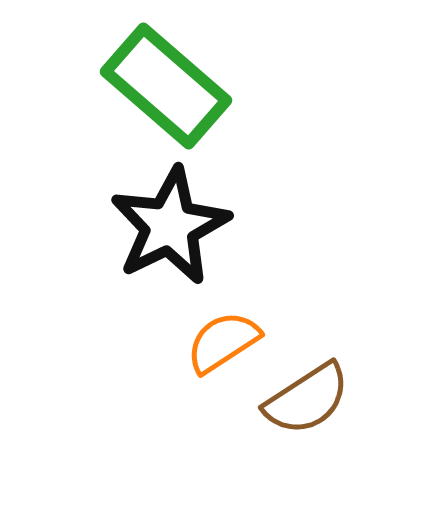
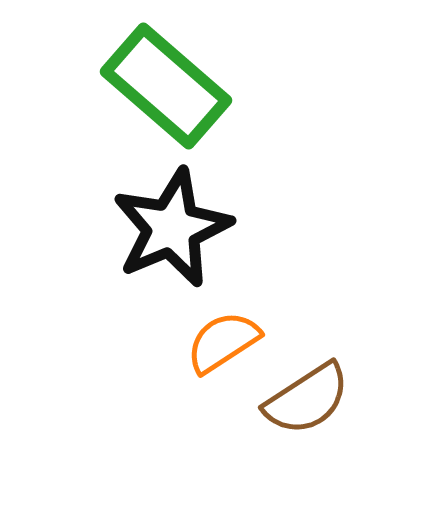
black star: moved 2 px right, 2 px down; rotated 3 degrees clockwise
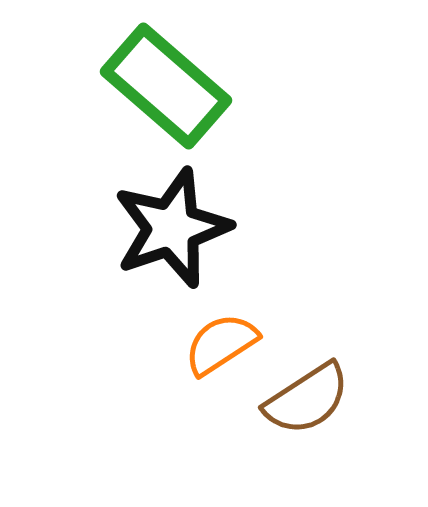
black star: rotated 4 degrees clockwise
orange semicircle: moved 2 px left, 2 px down
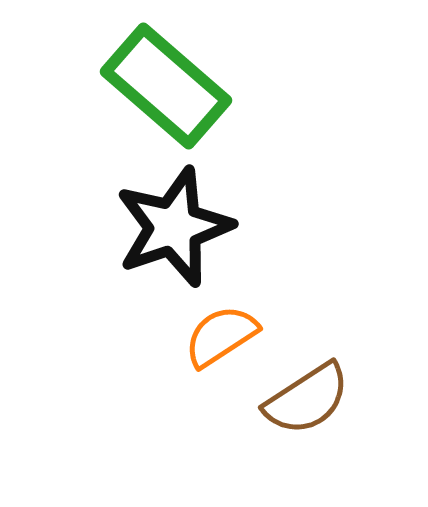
black star: moved 2 px right, 1 px up
orange semicircle: moved 8 px up
